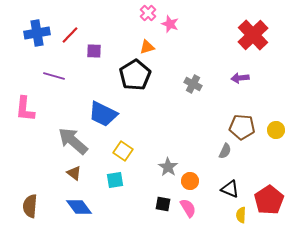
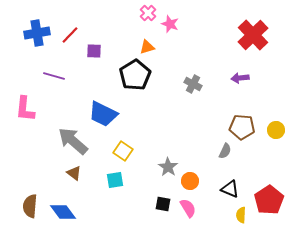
blue diamond: moved 16 px left, 5 px down
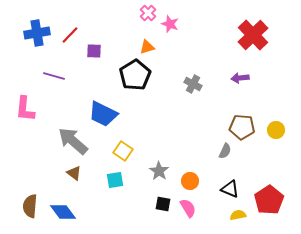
gray star: moved 9 px left, 4 px down
yellow semicircle: moved 3 px left; rotated 77 degrees clockwise
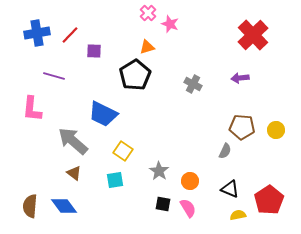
pink L-shape: moved 7 px right
blue diamond: moved 1 px right, 6 px up
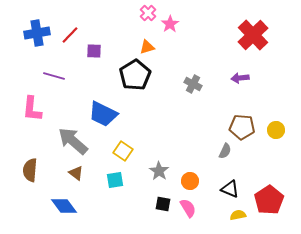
pink star: rotated 18 degrees clockwise
brown triangle: moved 2 px right
brown semicircle: moved 36 px up
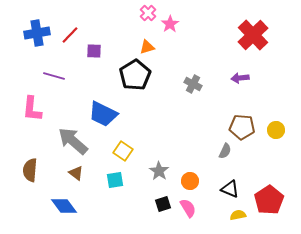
black square: rotated 28 degrees counterclockwise
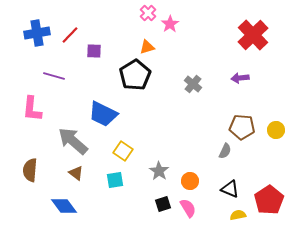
gray cross: rotated 12 degrees clockwise
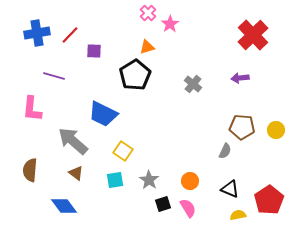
gray star: moved 10 px left, 9 px down
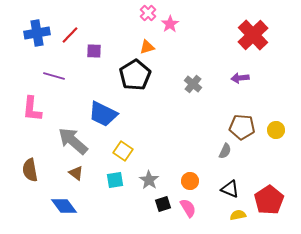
brown semicircle: rotated 15 degrees counterclockwise
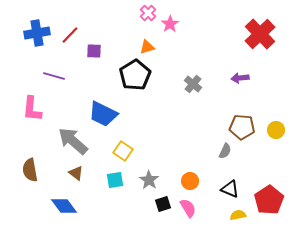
red cross: moved 7 px right, 1 px up
